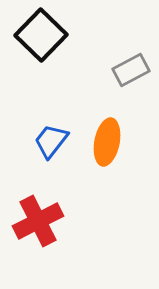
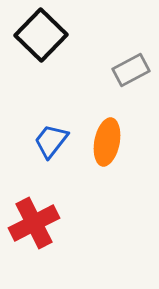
red cross: moved 4 px left, 2 px down
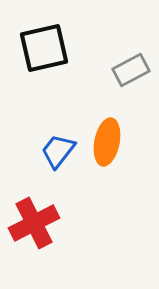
black square: moved 3 px right, 13 px down; rotated 33 degrees clockwise
blue trapezoid: moved 7 px right, 10 px down
